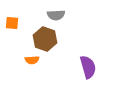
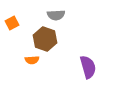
orange square: rotated 32 degrees counterclockwise
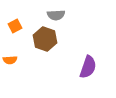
orange square: moved 3 px right, 3 px down
orange semicircle: moved 22 px left
purple semicircle: rotated 35 degrees clockwise
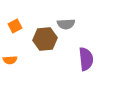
gray semicircle: moved 10 px right, 9 px down
brown hexagon: rotated 25 degrees counterclockwise
purple semicircle: moved 2 px left, 8 px up; rotated 25 degrees counterclockwise
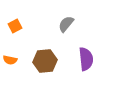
gray semicircle: rotated 132 degrees clockwise
brown hexagon: moved 22 px down
orange semicircle: rotated 16 degrees clockwise
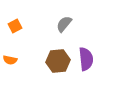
gray semicircle: moved 2 px left
brown hexagon: moved 13 px right
